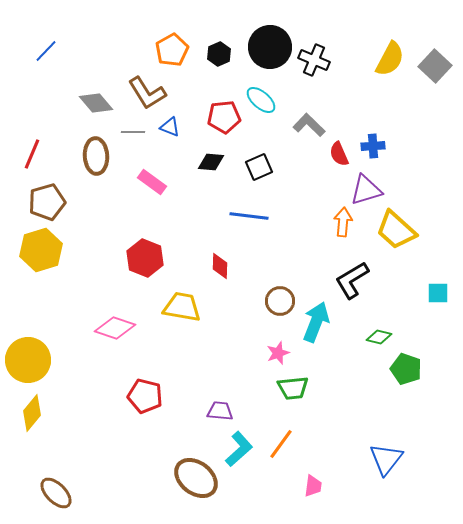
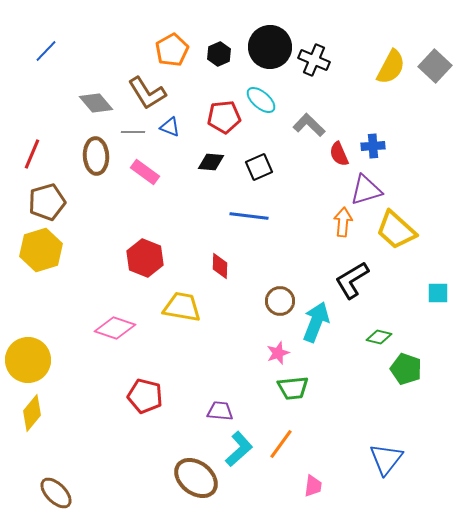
yellow semicircle at (390, 59): moved 1 px right, 8 px down
pink rectangle at (152, 182): moved 7 px left, 10 px up
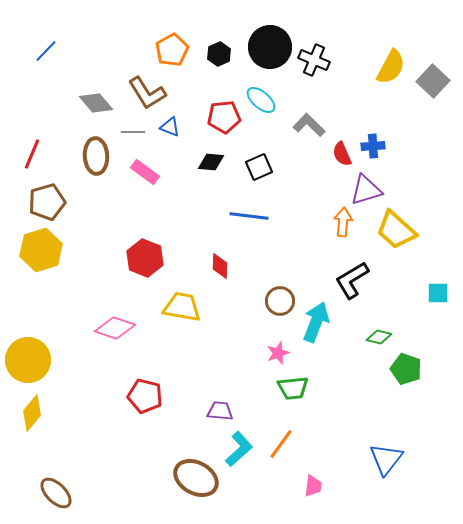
gray square at (435, 66): moved 2 px left, 15 px down
red semicircle at (339, 154): moved 3 px right
brown ellipse at (196, 478): rotated 9 degrees counterclockwise
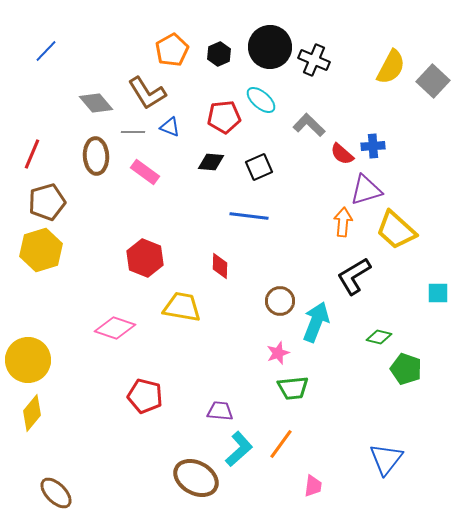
red semicircle at (342, 154): rotated 25 degrees counterclockwise
black L-shape at (352, 280): moved 2 px right, 4 px up
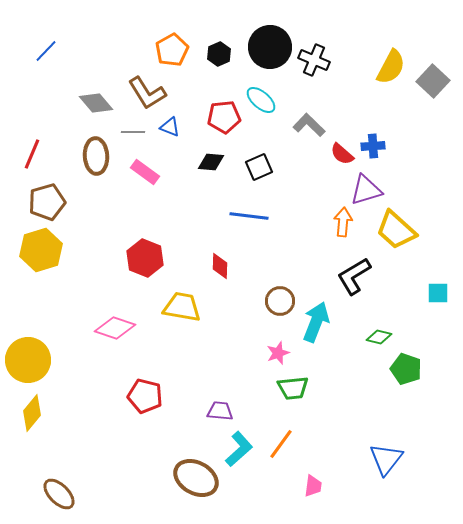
brown ellipse at (56, 493): moved 3 px right, 1 px down
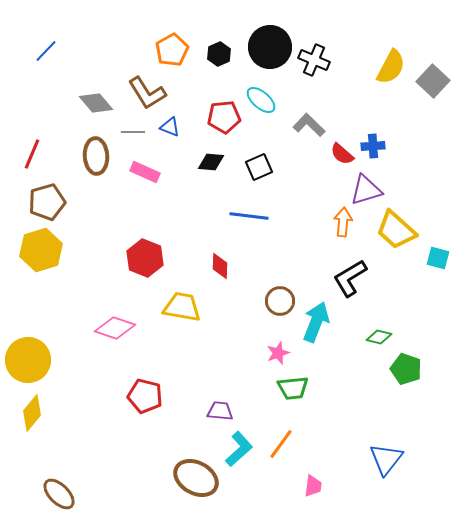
pink rectangle at (145, 172): rotated 12 degrees counterclockwise
black L-shape at (354, 276): moved 4 px left, 2 px down
cyan square at (438, 293): moved 35 px up; rotated 15 degrees clockwise
